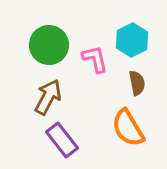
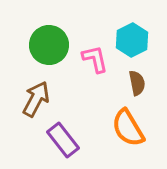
brown arrow: moved 12 px left, 2 px down
purple rectangle: moved 1 px right
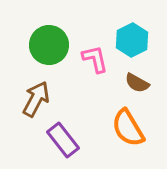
brown semicircle: rotated 130 degrees clockwise
